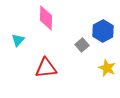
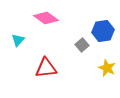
pink diamond: rotated 55 degrees counterclockwise
blue hexagon: rotated 20 degrees clockwise
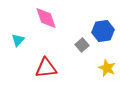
pink diamond: rotated 35 degrees clockwise
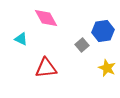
pink diamond: rotated 10 degrees counterclockwise
cyan triangle: moved 3 px right, 1 px up; rotated 48 degrees counterclockwise
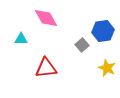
cyan triangle: rotated 24 degrees counterclockwise
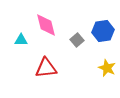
pink diamond: moved 7 px down; rotated 15 degrees clockwise
cyan triangle: moved 1 px down
gray square: moved 5 px left, 5 px up
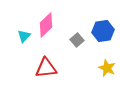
pink diamond: rotated 60 degrees clockwise
cyan triangle: moved 3 px right, 4 px up; rotated 48 degrees counterclockwise
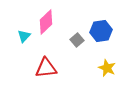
pink diamond: moved 3 px up
blue hexagon: moved 2 px left
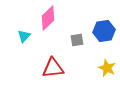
pink diamond: moved 2 px right, 4 px up
blue hexagon: moved 3 px right
gray square: rotated 32 degrees clockwise
red triangle: moved 7 px right
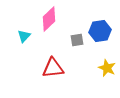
pink diamond: moved 1 px right, 1 px down
blue hexagon: moved 4 px left
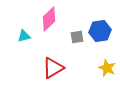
cyan triangle: rotated 32 degrees clockwise
gray square: moved 3 px up
red triangle: rotated 25 degrees counterclockwise
